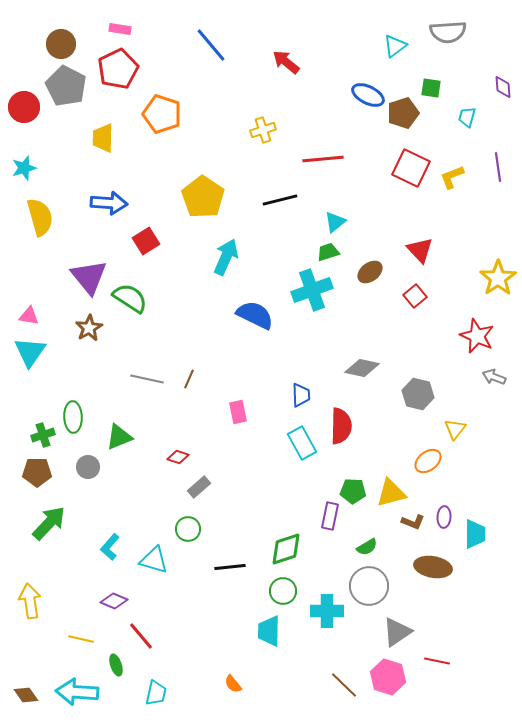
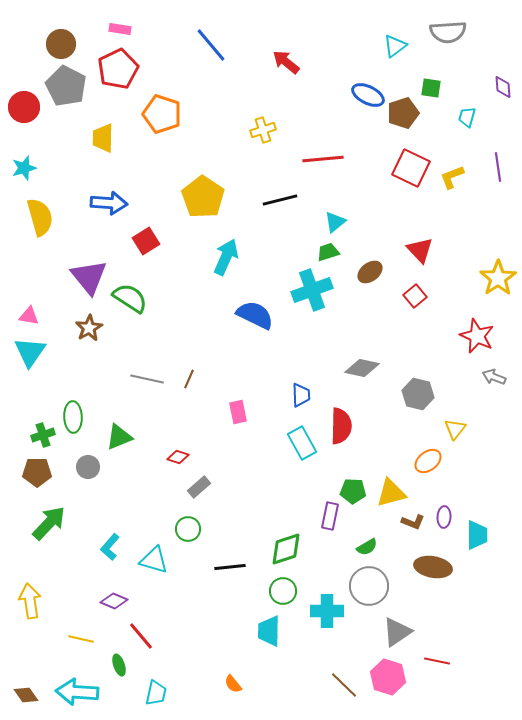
cyan trapezoid at (475, 534): moved 2 px right, 1 px down
green ellipse at (116, 665): moved 3 px right
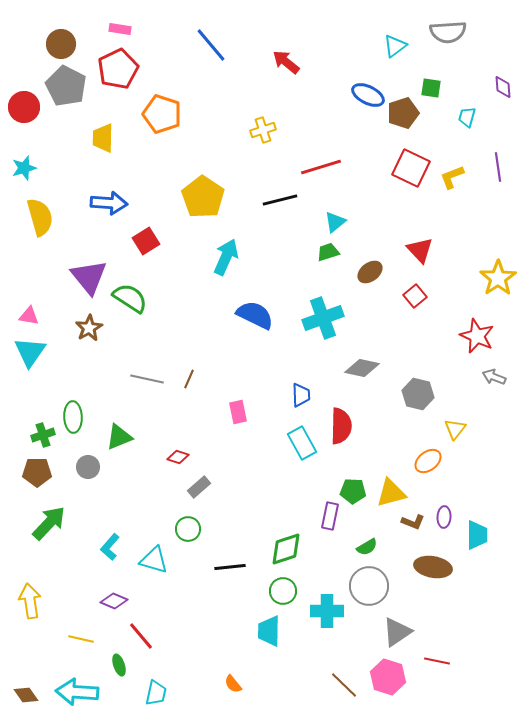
red line at (323, 159): moved 2 px left, 8 px down; rotated 12 degrees counterclockwise
cyan cross at (312, 290): moved 11 px right, 28 px down
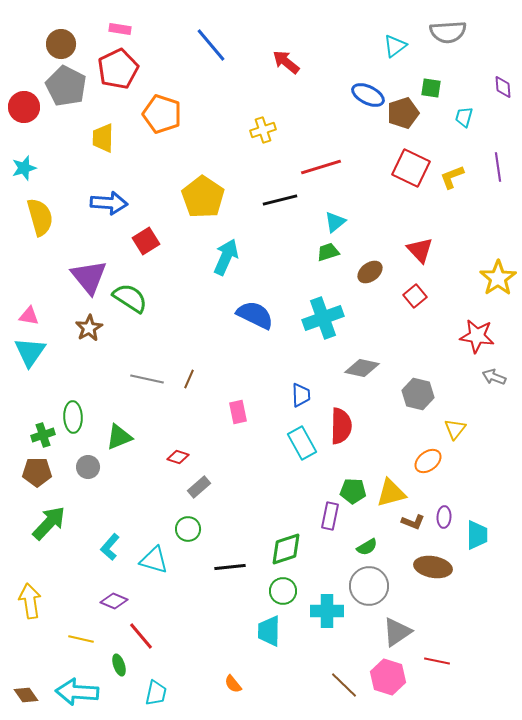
cyan trapezoid at (467, 117): moved 3 px left
red star at (477, 336): rotated 16 degrees counterclockwise
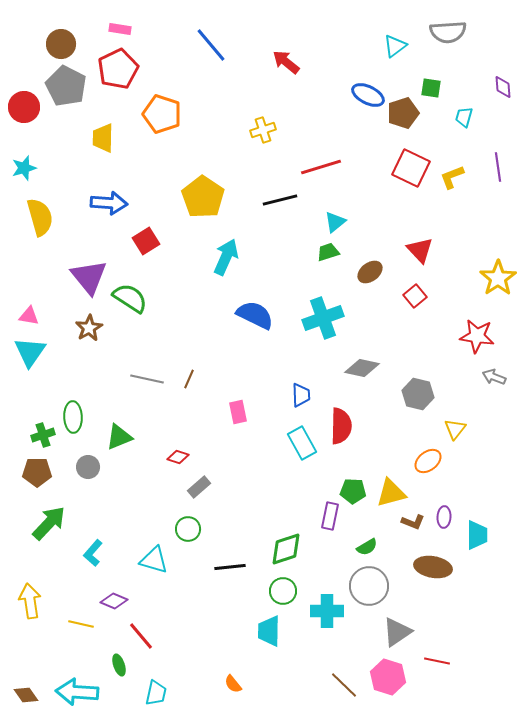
cyan L-shape at (110, 547): moved 17 px left, 6 px down
yellow line at (81, 639): moved 15 px up
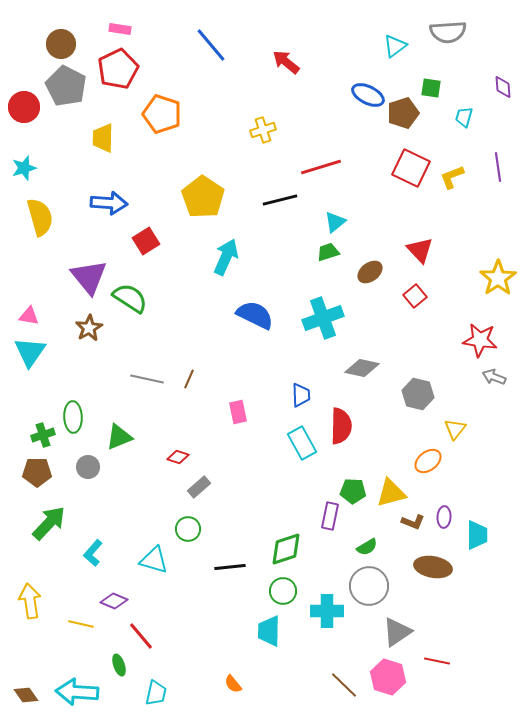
red star at (477, 336): moved 3 px right, 4 px down
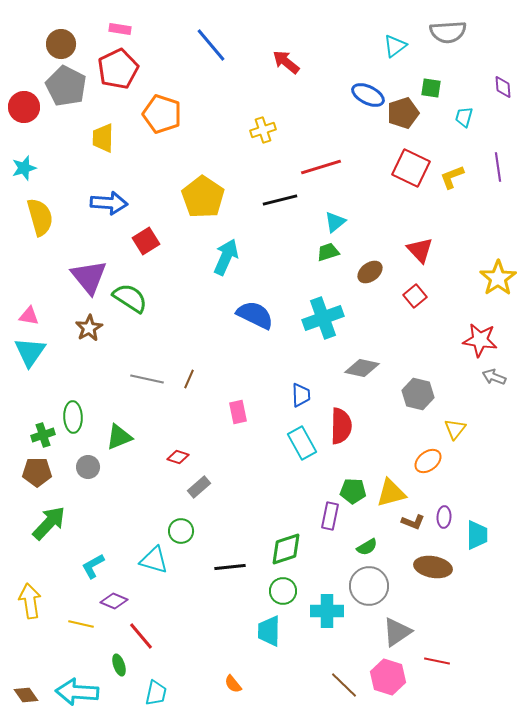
green circle at (188, 529): moved 7 px left, 2 px down
cyan L-shape at (93, 553): moved 13 px down; rotated 20 degrees clockwise
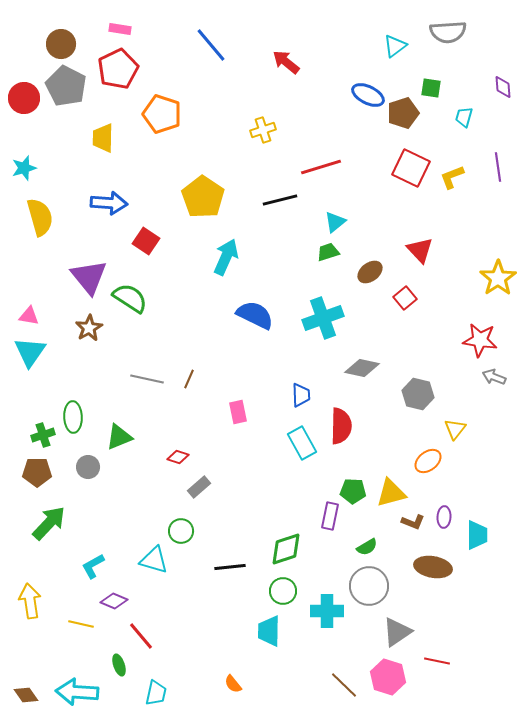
red circle at (24, 107): moved 9 px up
red square at (146, 241): rotated 24 degrees counterclockwise
red square at (415, 296): moved 10 px left, 2 px down
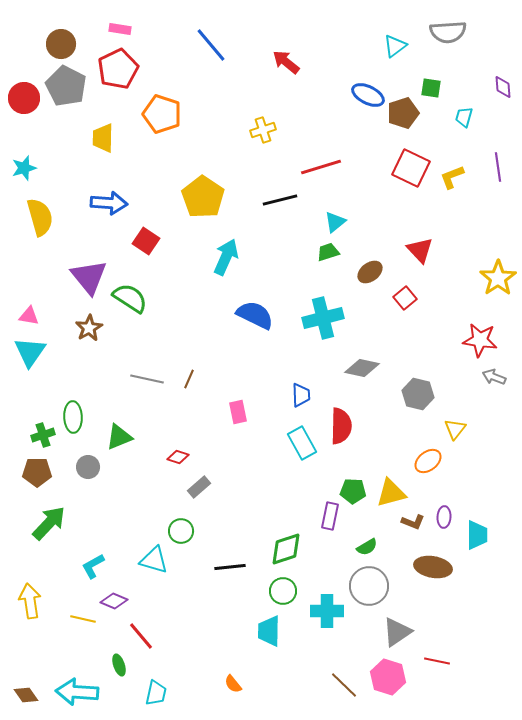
cyan cross at (323, 318): rotated 6 degrees clockwise
yellow line at (81, 624): moved 2 px right, 5 px up
